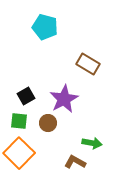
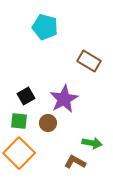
brown rectangle: moved 1 px right, 3 px up
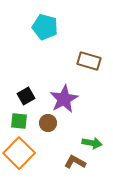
brown rectangle: rotated 15 degrees counterclockwise
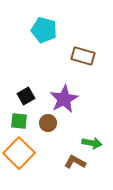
cyan pentagon: moved 1 px left, 3 px down
brown rectangle: moved 6 px left, 5 px up
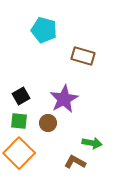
black square: moved 5 px left
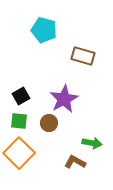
brown circle: moved 1 px right
